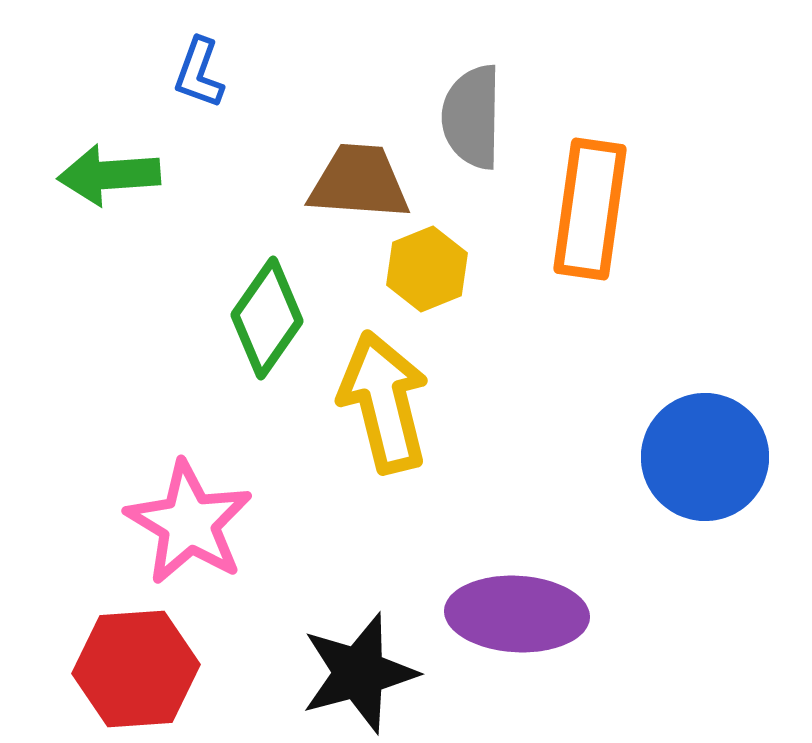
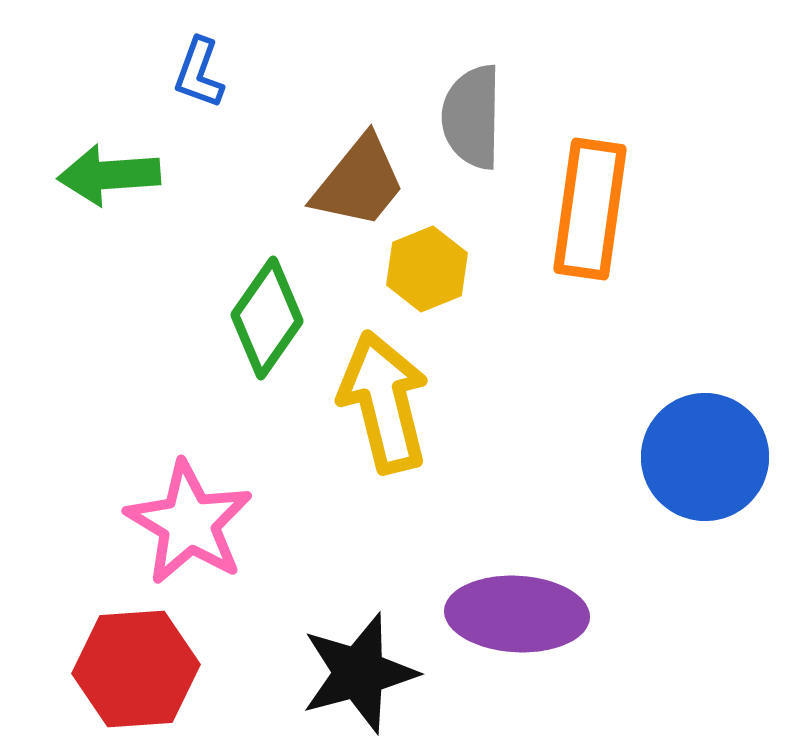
brown trapezoid: rotated 125 degrees clockwise
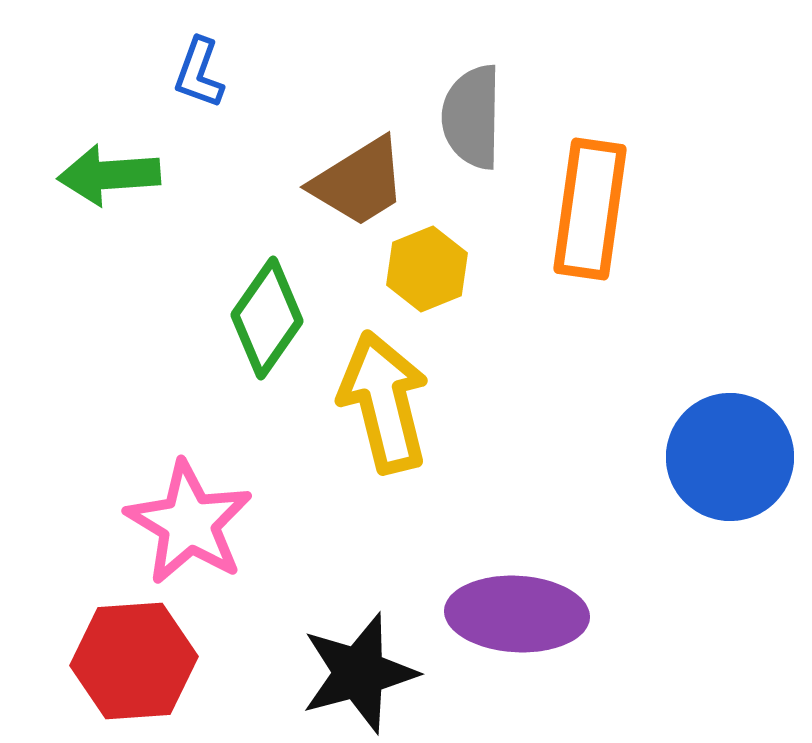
brown trapezoid: rotated 19 degrees clockwise
blue circle: moved 25 px right
red hexagon: moved 2 px left, 8 px up
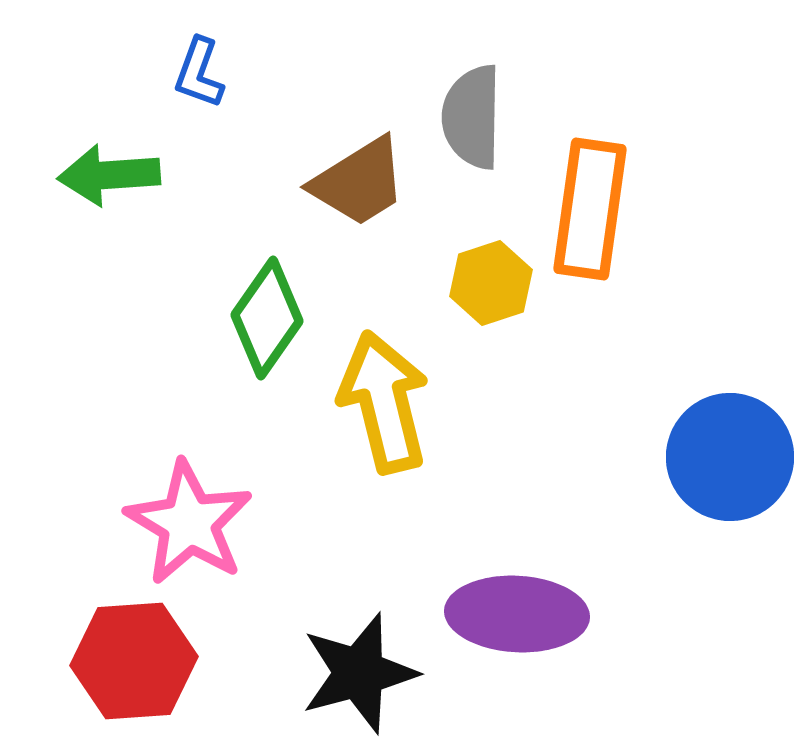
yellow hexagon: moved 64 px right, 14 px down; rotated 4 degrees clockwise
